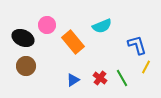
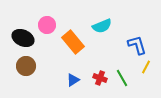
red cross: rotated 16 degrees counterclockwise
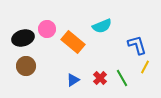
pink circle: moved 4 px down
black ellipse: rotated 40 degrees counterclockwise
orange rectangle: rotated 10 degrees counterclockwise
yellow line: moved 1 px left
red cross: rotated 24 degrees clockwise
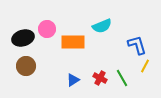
orange rectangle: rotated 40 degrees counterclockwise
yellow line: moved 1 px up
red cross: rotated 16 degrees counterclockwise
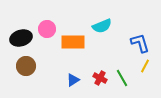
black ellipse: moved 2 px left
blue L-shape: moved 3 px right, 2 px up
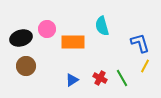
cyan semicircle: rotated 96 degrees clockwise
blue triangle: moved 1 px left
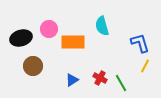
pink circle: moved 2 px right
brown circle: moved 7 px right
green line: moved 1 px left, 5 px down
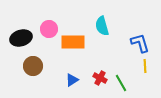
yellow line: rotated 32 degrees counterclockwise
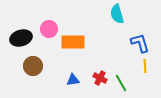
cyan semicircle: moved 15 px right, 12 px up
blue triangle: moved 1 px right; rotated 24 degrees clockwise
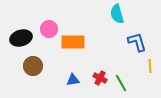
blue L-shape: moved 3 px left, 1 px up
yellow line: moved 5 px right
